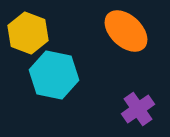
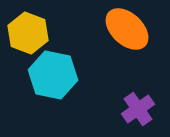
orange ellipse: moved 1 px right, 2 px up
cyan hexagon: moved 1 px left
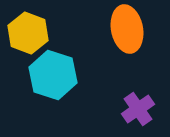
orange ellipse: rotated 36 degrees clockwise
cyan hexagon: rotated 6 degrees clockwise
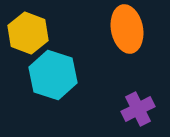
purple cross: rotated 8 degrees clockwise
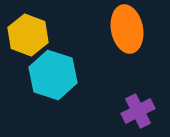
yellow hexagon: moved 2 px down
purple cross: moved 2 px down
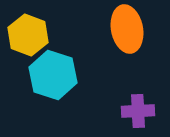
purple cross: rotated 24 degrees clockwise
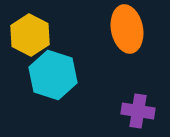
yellow hexagon: moved 2 px right; rotated 6 degrees clockwise
purple cross: rotated 12 degrees clockwise
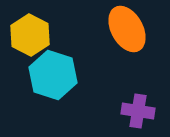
orange ellipse: rotated 18 degrees counterclockwise
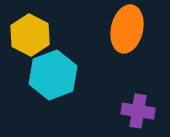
orange ellipse: rotated 42 degrees clockwise
cyan hexagon: rotated 21 degrees clockwise
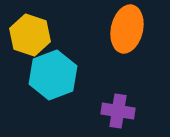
yellow hexagon: rotated 9 degrees counterclockwise
purple cross: moved 20 px left
